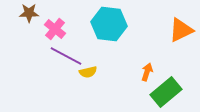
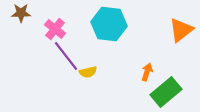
brown star: moved 8 px left
orange triangle: rotated 12 degrees counterclockwise
purple line: rotated 24 degrees clockwise
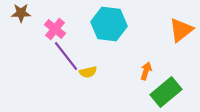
orange arrow: moved 1 px left, 1 px up
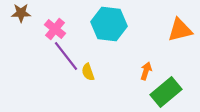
orange triangle: moved 1 px left; rotated 24 degrees clockwise
yellow semicircle: rotated 84 degrees clockwise
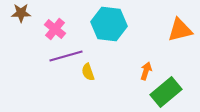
purple line: rotated 68 degrees counterclockwise
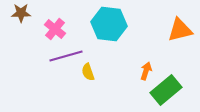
green rectangle: moved 2 px up
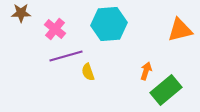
cyan hexagon: rotated 12 degrees counterclockwise
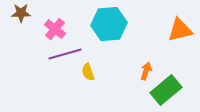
purple line: moved 1 px left, 2 px up
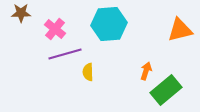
yellow semicircle: rotated 18 degrees clockwise
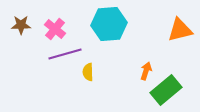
brown star: moved 12 px down
